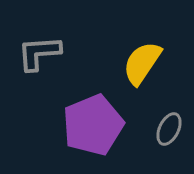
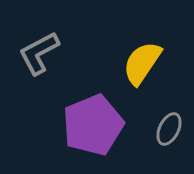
gray L-shape: rotated 24 degrees counterclockwise
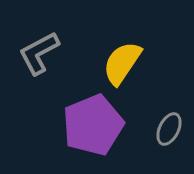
yellow semicircle: moved 20 px left
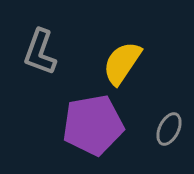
gray L-shape: moved 1 px right, 1 px up; rotated 42 degrees counterclockwise
purple pentagon: rotated 12 degrees clockwise
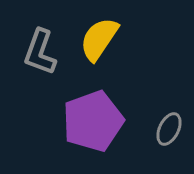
yellow semicircle: moved 23 px left, 24 px up
purple pentagon: moved 4 px up; rotated 10 degrees counterclockwise
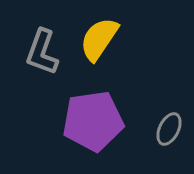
gray L-shape: moved 2 px right
purple pentagon: rotated 12 degrees clockwise
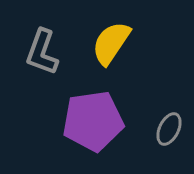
yellow semicircle: moved 12 px right, 4 px down
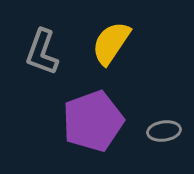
purple pentagon: rotated 12 degrees counterclockwise
gray ellipse: moved 5 px left, 2 px down; rotated 56 degrees clockwise
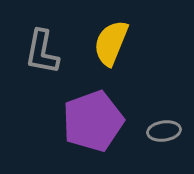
yellow semicircle: rotated 12 degrees counterclockwise
gray L-shape: rotated 9 degrees counterclockwise
